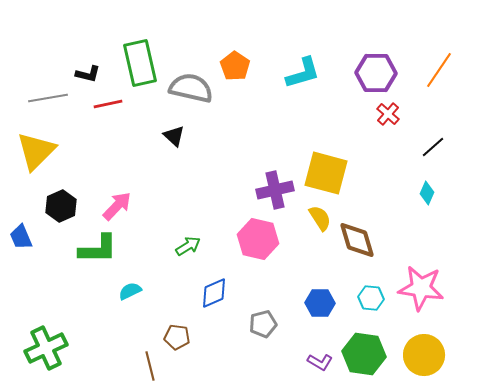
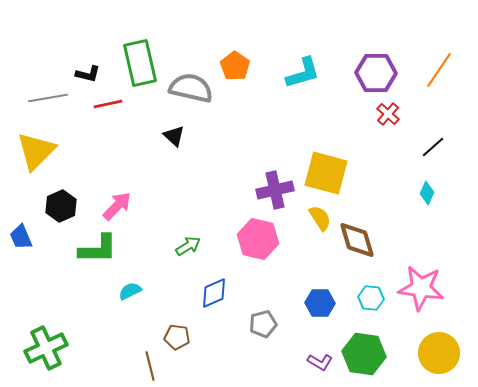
yellow circle: moved 15 px right, 2 px up
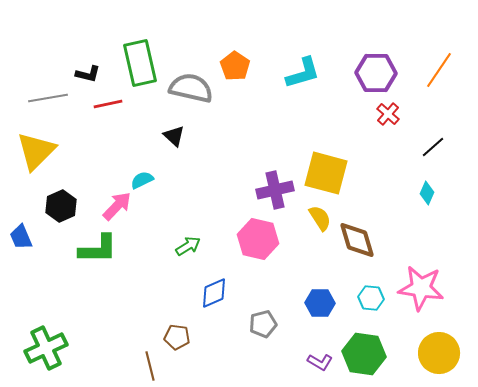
cyan semicircle: moved 12 px right, 111 px up
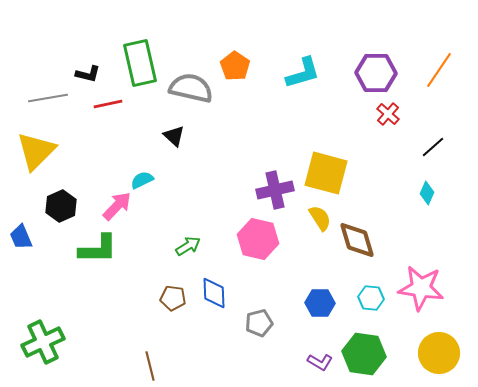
blue diamond: rotated 68 degrees counterclockwise
gray pentagon: moved 4 px left, 1 px up
brown pentagon: moved 4 px left, 39 px up
green cross: moved 3 px left, 6 px up
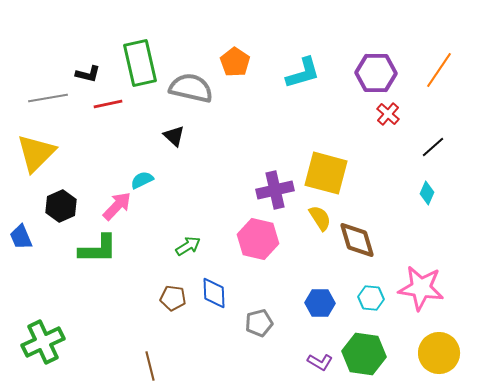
orange pentagon: moved 4 px up
yellow triangle: moved 2 px down
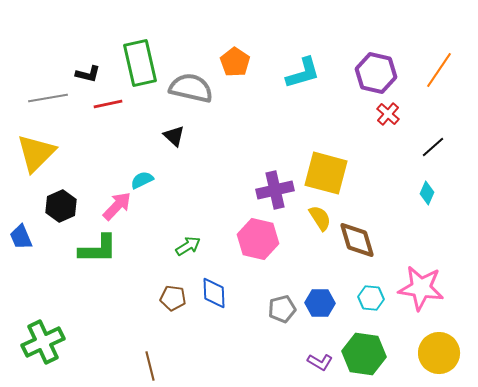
purple hexagon: rotated 12 degrees clockwise
gray pentagon: moved 23 px right, 14 px up
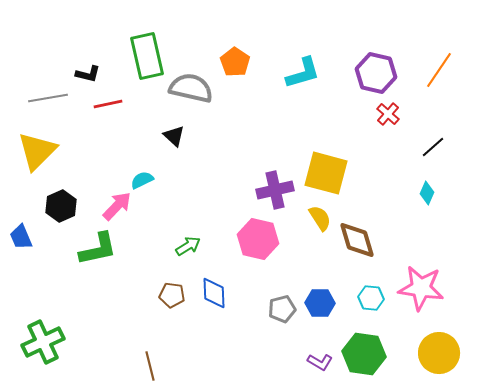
green rectangle: moved 7 px right, 7 px up
yellow triangle: moved 1 px right, 2 px up
green L-shape: rotated 12 degrees counterclockwise
brown pentagon: moved 1 px left, 3 px up
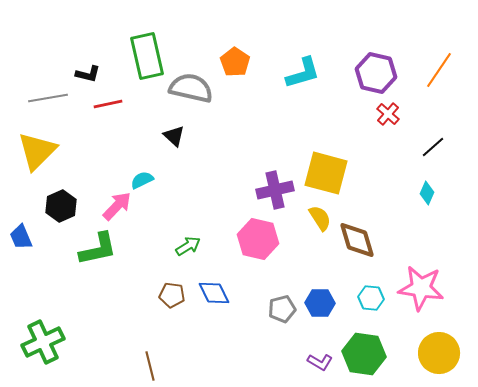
blue diamond: rotated 24 degrees counterclockwise
